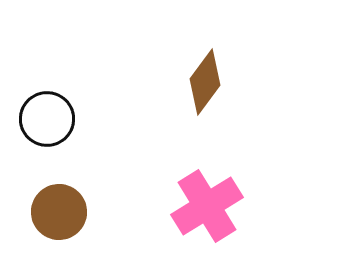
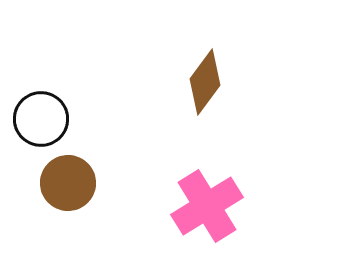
black circle: moved 6 px left
brown circle: moved 9 px right, 29 px up
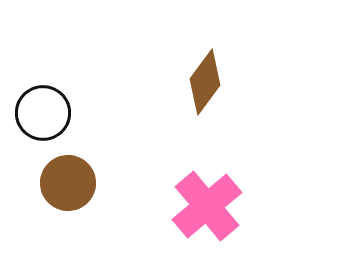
black circle: moved 2 px right, 6 px up
pink cross: rotated 8 degrees counterclockwise
